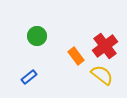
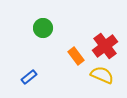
green circle: moved 6 px right, 8 px up
yellow semicircle: rotated 15 degrees counterclockwise
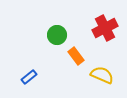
green circle: moved 14 px right, 7 px down
red cross: moved 18 px up; rotated 10 degrees clockwise
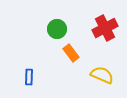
green circle: moved 6 px up
orange rectangle: moved 5 px left, 3 px up
blue rectangle: rotated 49 degrees counterclockwise
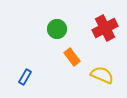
orange rectangle: moved 1 px right, 4 px down
blue rectangle: moved 4 px left; rotated 28 degrees clockwise
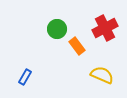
orange rectangle: moved 5 px right, 11 px up
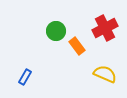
green circle: moved 1 px left, 2 px down
yellow semicircle: moved 3 px right, 1 px up
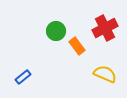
blue rectangle: moved 2 px left; rotated 21 degrees clockwise
